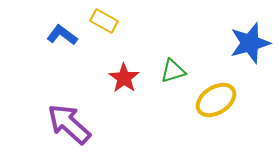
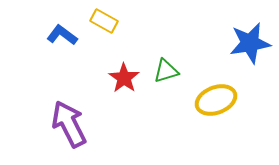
blue star: rotated 6 degrees clockwise
green triangle: moved 7 px left
yellow ellipse: rotated 12 degrees clockwise
purple arrow: rotated 21 degrees clockwise
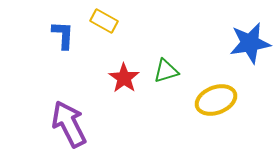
blue L-shape: moved 1 px right; rotated 56 degrees clockwise
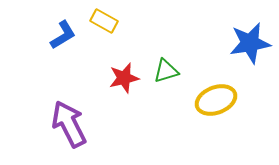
blue L-shape: rotated 56 degrees clockwise
red star: rotated 24 degrees clockwise
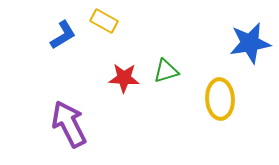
red star: rotated 16 degrees clockwise
yellow ellipse: moved 4 px right, 1 px up; rotated 72 degrees counterclockwise
